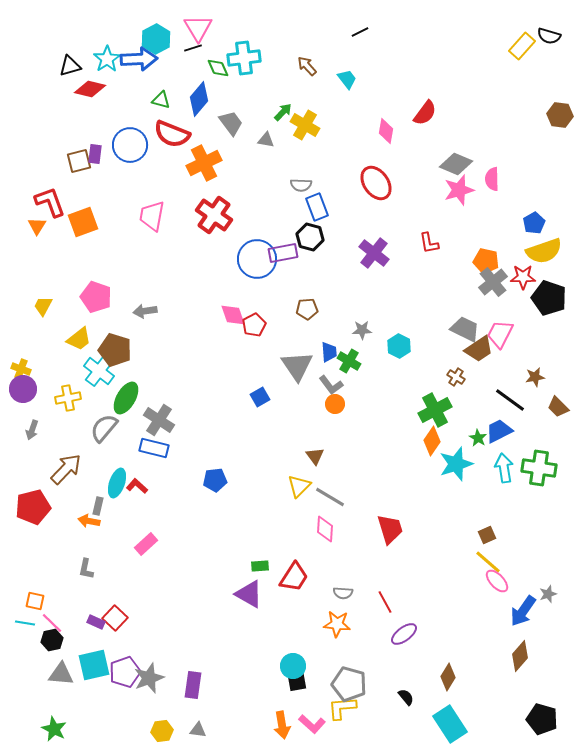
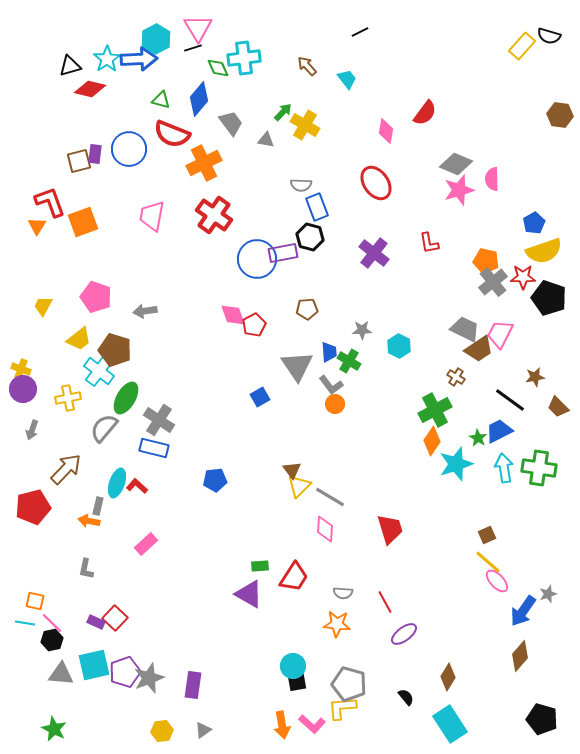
blue circle at (130, 145): moved 1 px left, 4 px down
brown triangle at (315, 456): moved 23 px left, 14 px down
gray triangle at (198, 730): moved 5 px right; rotated 42 degrees counterclockwise
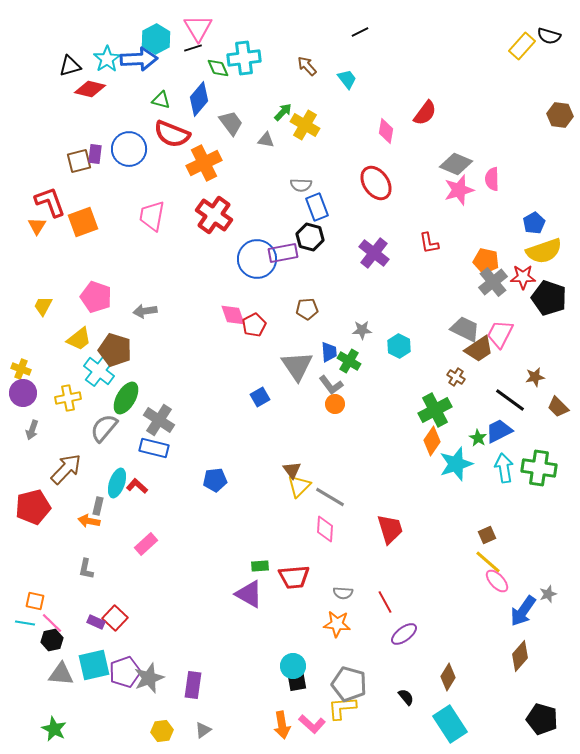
purple circle at (23, 389): moved 4 px down
red trapezoid at (294, 577): rotated 52 degrees clockwise
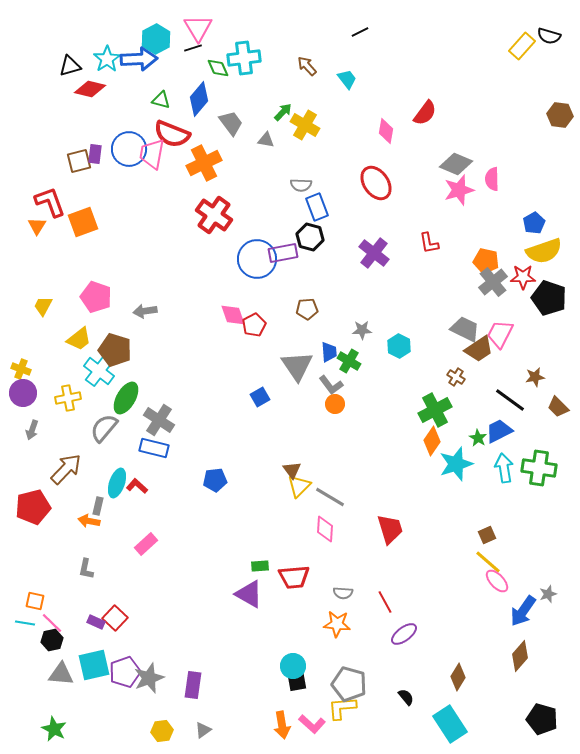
pink trapezoid at (152, 216): moved 62 px up
brown diamond at (448, 677): moved 10 px right
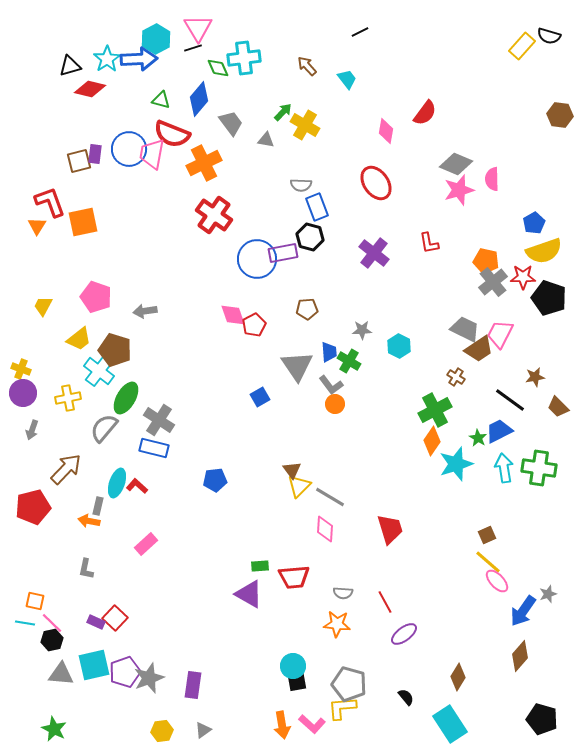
orange square at (83, 222): rotated 8 degrees clockwise
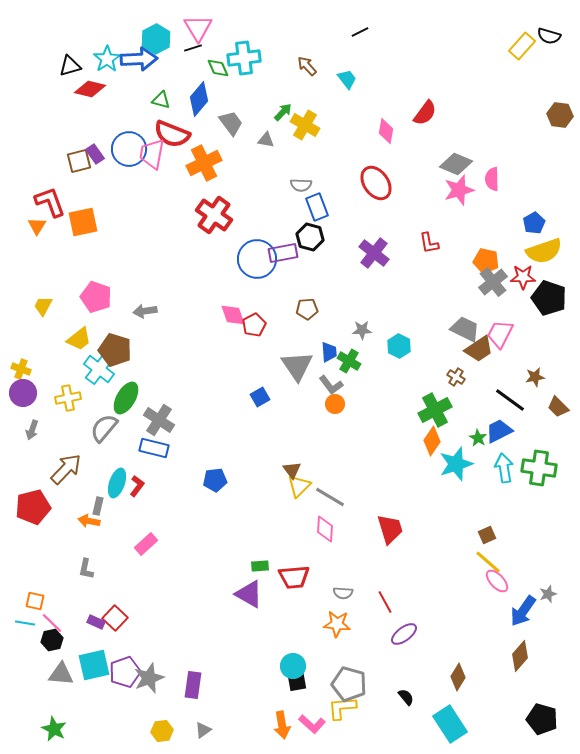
purple rectangle at (95, 154): rotated 42 degrees counterclockwise
cyan cross at (99, 371): moved 2 px up
red L-shape at (137, 486): rotated 85 degrees clockwise
